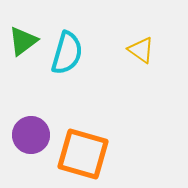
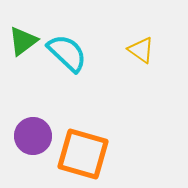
cyan semicircle: rotated 63 degrees counterclockwise
purple circle: moved 2 px right, 1 px down
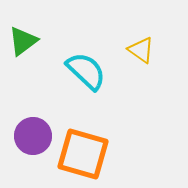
cyan semicircle: moved 19 px right, 18 px down
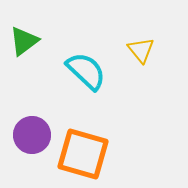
green triangle: moved 1 px right
yellow triangle: rotated 16 degrees clockwise
purple circle: moved 1 px left, 1 px up
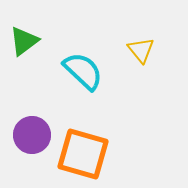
cyan semicircle: moved 3 px left
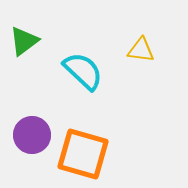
yellow triangle: rotated 44 degrees counterclockwise
